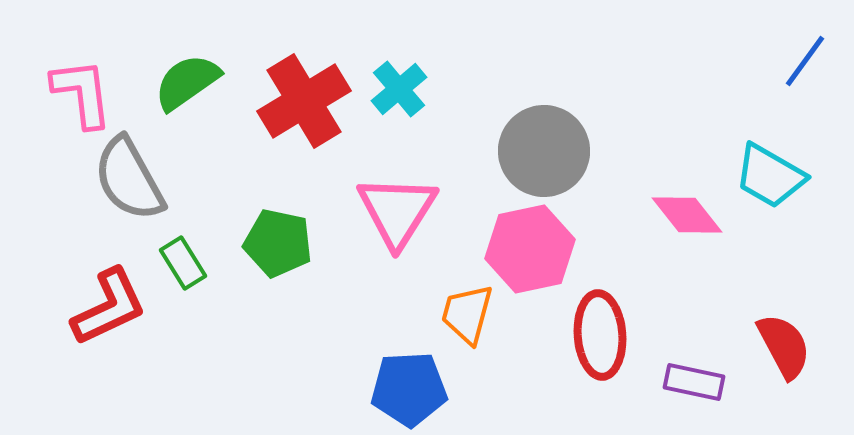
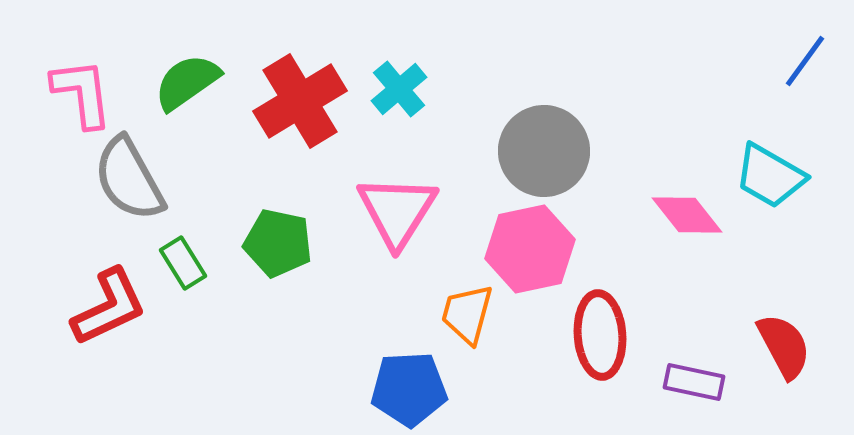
red cross: moved 4 px left
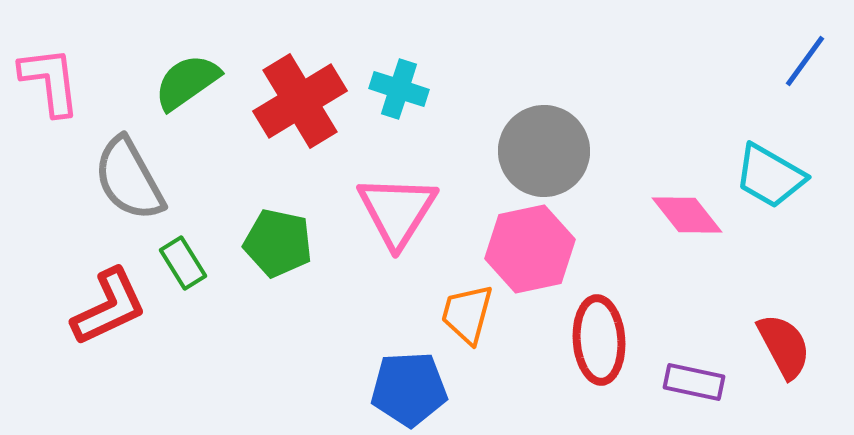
cyan cross: rotated 32 degrees counterclockwise
pink L-shape: moved 32 px left, 12 px up
red ellipse: moved 1 px left, 5 px down
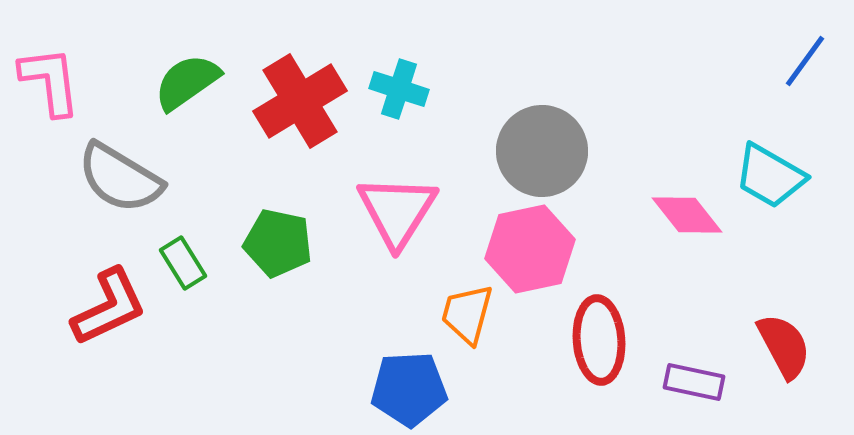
gray circle: moved 2 px left
gray semicircle: moved 9 px left, 1 px up; rotated 30 degrees counterclockwise
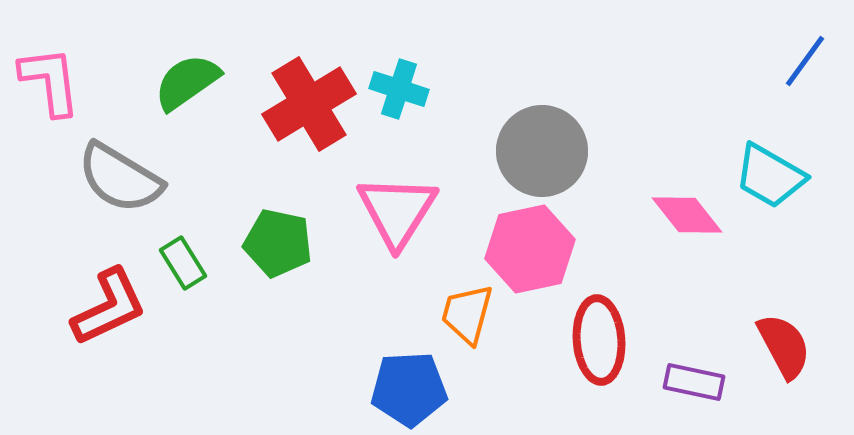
red cross: moved 9 px right, 3 px down
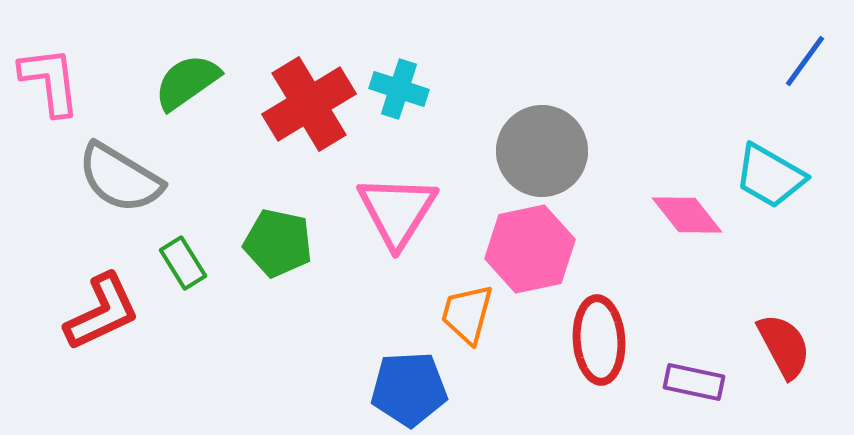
red L-shape: moved 7 px left, 5 px down
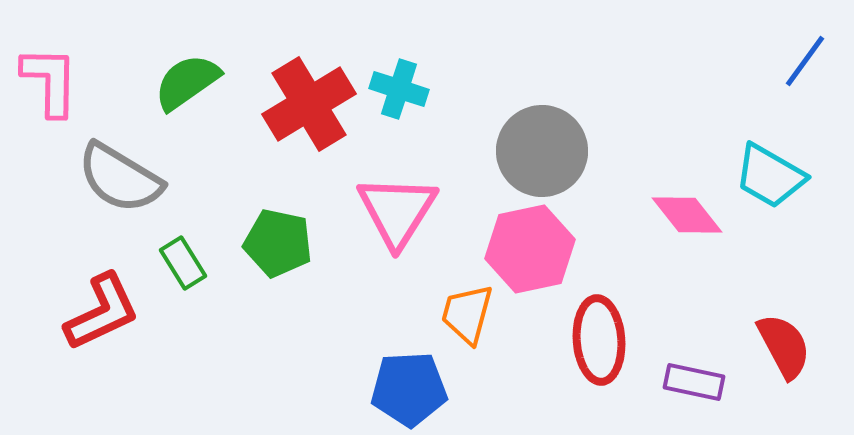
pink L-shape: rotated 8 degrees clockwise
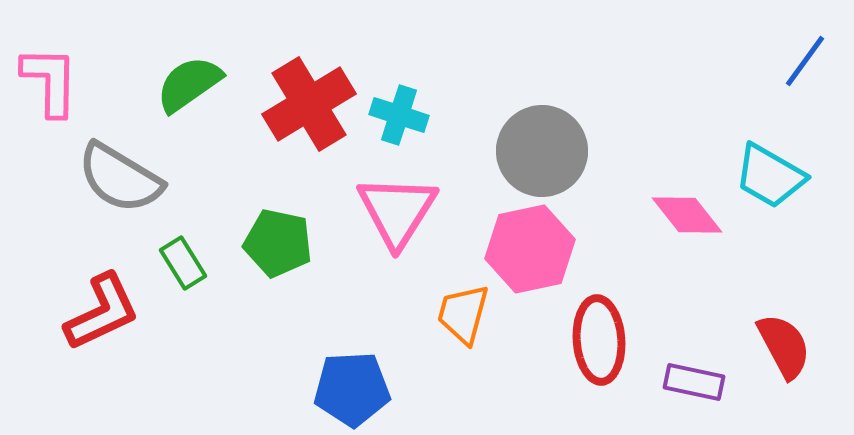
green semicircle: moved 2 px right, 2 px down
cyan cross: moved 26 px down
orange trapezoid: moved 4 px left
blue pentagon: moved 57 px left
